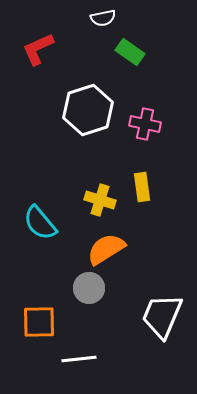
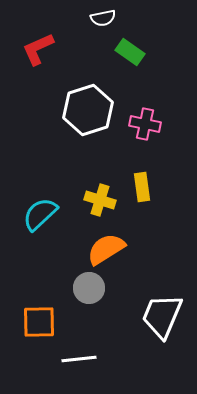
cyan semicircle: moved 9 px up; rotated 87 degrees clockwise
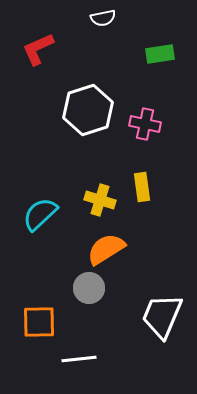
green rectangle: moved 30 px right, 2 px down; rotated 44 degrees counterclockwise
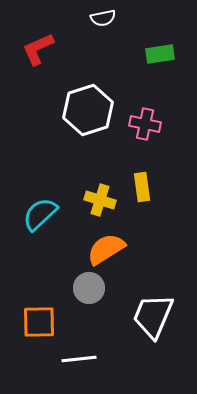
white trapezoid: moved 9 px left
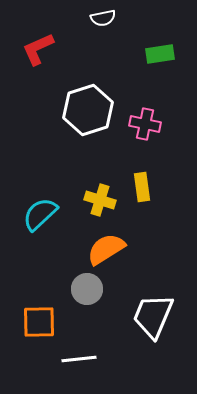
gray circle: moved 2 px left, 1 px down
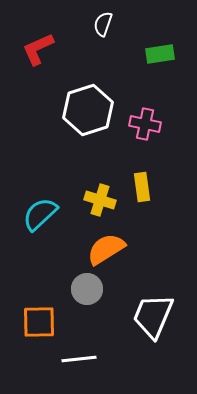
white semicircle: moved 6 px down; rotated 120 degrees clockwise
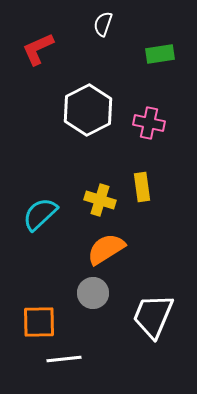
white hexagon: rotated 9 degrees counterclockwise
pink cross: moved 4 px right, 1 px up
gray circle: moved 6 px right, 4 px down
white line: moved 15 px left
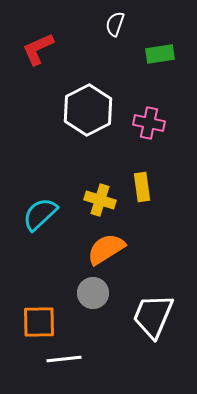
white semicircle: moved 12 px right
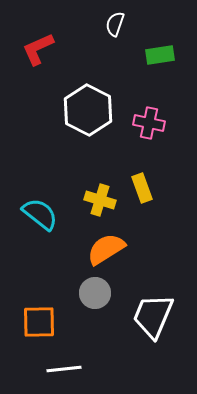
green rectangle: moved 1 px down
white hexagon: rotated 6 degrees counterclockwise
yellow rectangle: moved 1 px down; rotated 12 degrees counterclockwise
cyan semicircle: rotated 81 degrees clockwise
gray circle: moved 2 px right
white line: moved 10 px down
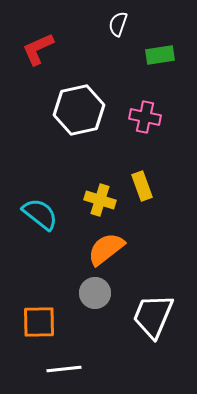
white semicircle: moved 3 px right
white hexagon: moved 9 px left; rotated 21 degrees clockwise
pink cross: moved 4 px left, 6 px up
yellow rectangle: moved 2 px up
orange semicircle: rotated 6 degrees counterclockwise
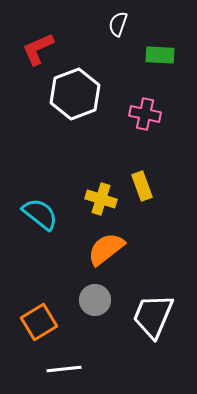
green rectangle: rotated 12 degrees clockwise
white hexagon: moved 4 px left, 16 px up; rotated 9 degrees counterclockwise
pink cross: moved 3 px up
yellow cross: moved 1 px right, 1 px up
gray circle: moved 7 px down
orange square: rotated 30 degrees counterclockwise
